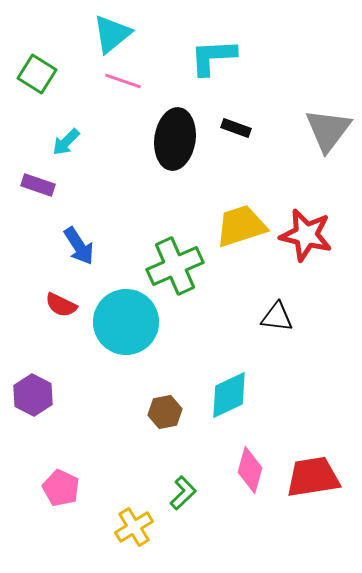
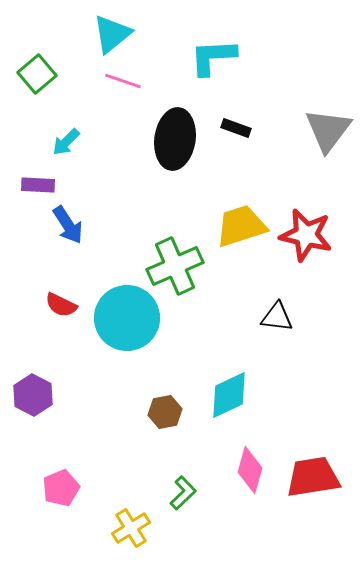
green square: rotated 18 degrees clockwise
purple rectangle: rotated 16 degrees counterclockwise
blue arrow: moved 11 px left, 21 px up
cyan circle: moved 1 px right, 4 px up
pink pentagon: rotated 24 degrees clockwise
yellow cross: moved 3 px left, 1 px down
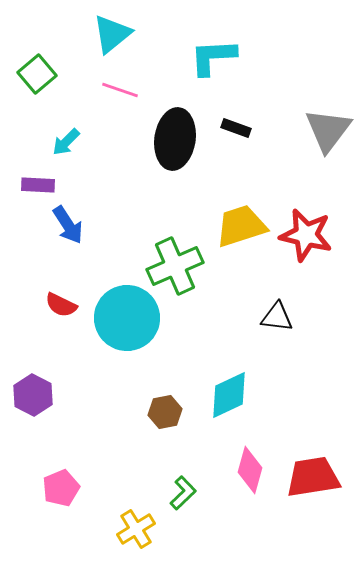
pink line: moved 3 px left, 9 px down
yellow cross: moved 5 px right, 1 px down
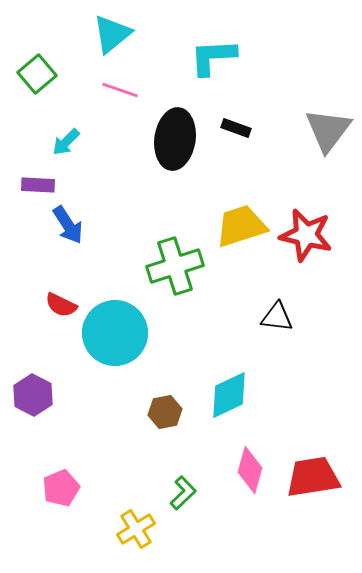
green cross: rotated 6 degrees clockwise
cyan circle: moved 12 px left, 15 px down
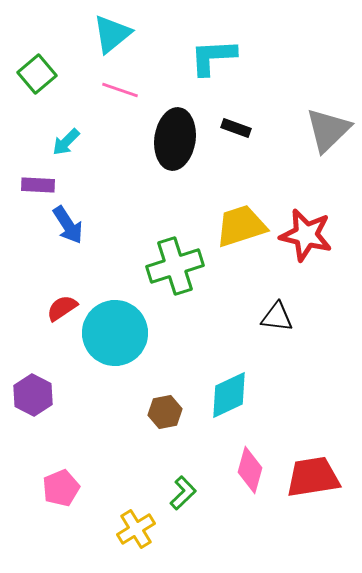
gray triangle: rotated 9 degrees clockwise
red semicircle: moved 1 px right, 3 px down; rotated 120 degrees clockwise
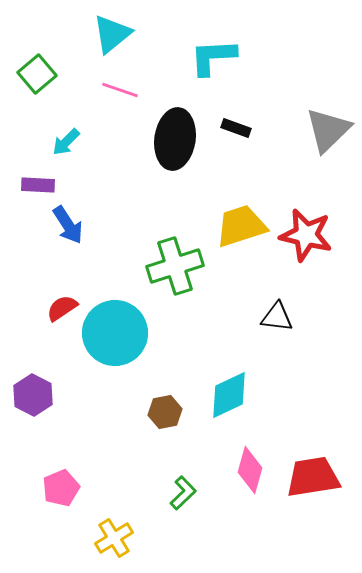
yellow cross: moved 22 px left, 9 px down
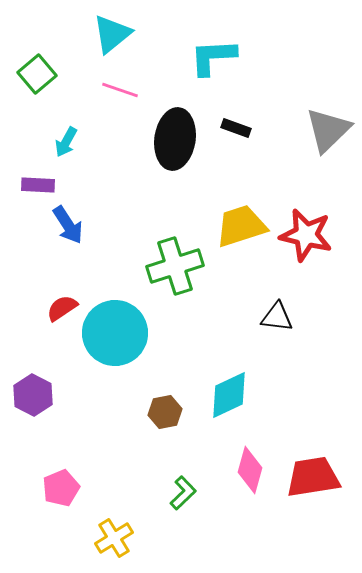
cyan arrow: rotated 16 degrees counterclockwise
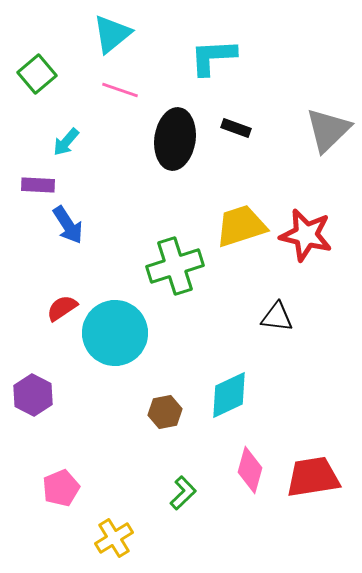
cyan arrow: rotated 12 degrees clockwise
